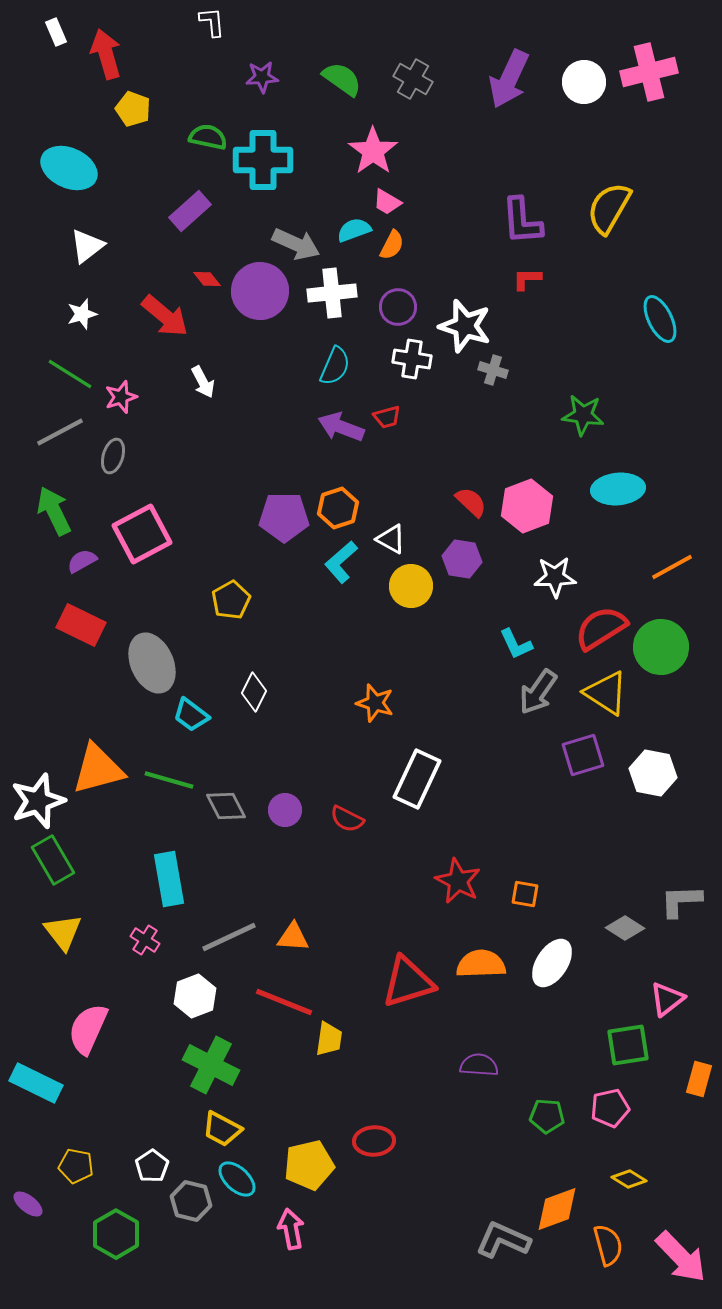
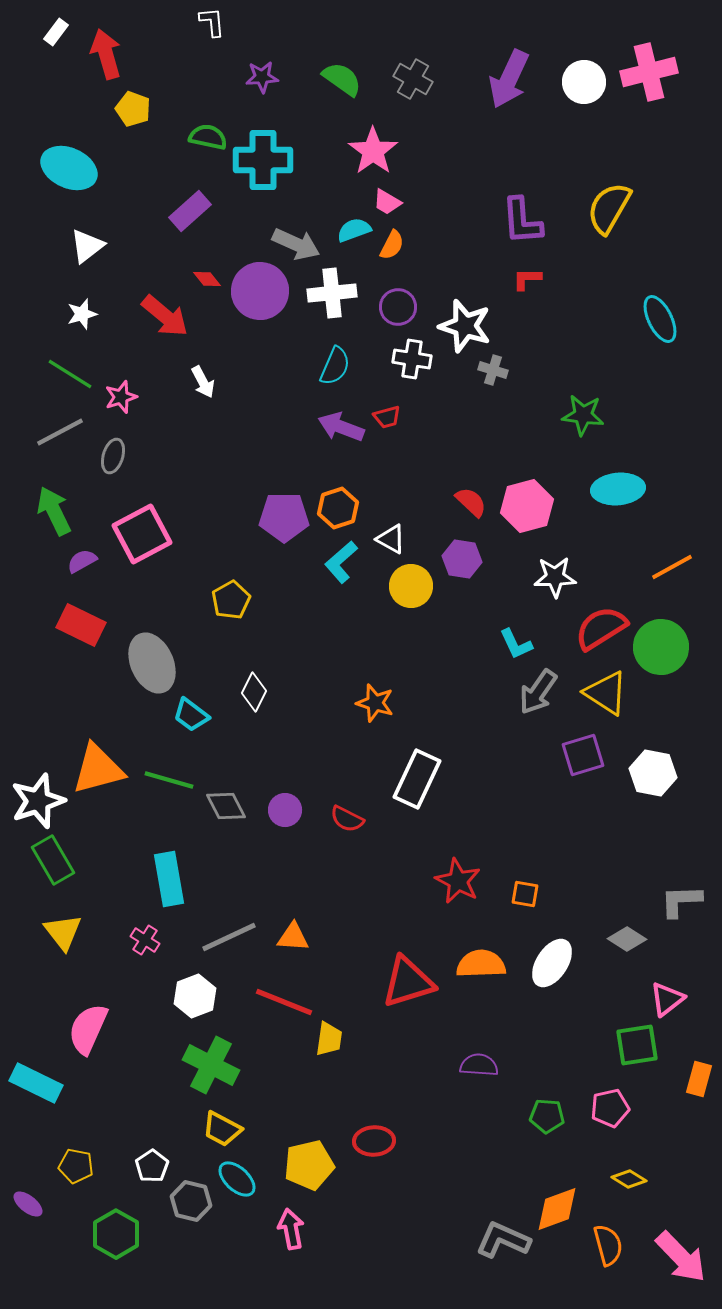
white rectangle at (56, 32): rotated 60 degrees clockwise
pink hexagon at (527, 506): rotated 6 degrees clockwise
gray diamond at (625, 928): moved 2 px right, 11 px down
green square at (628, 1045): moved 9 px right
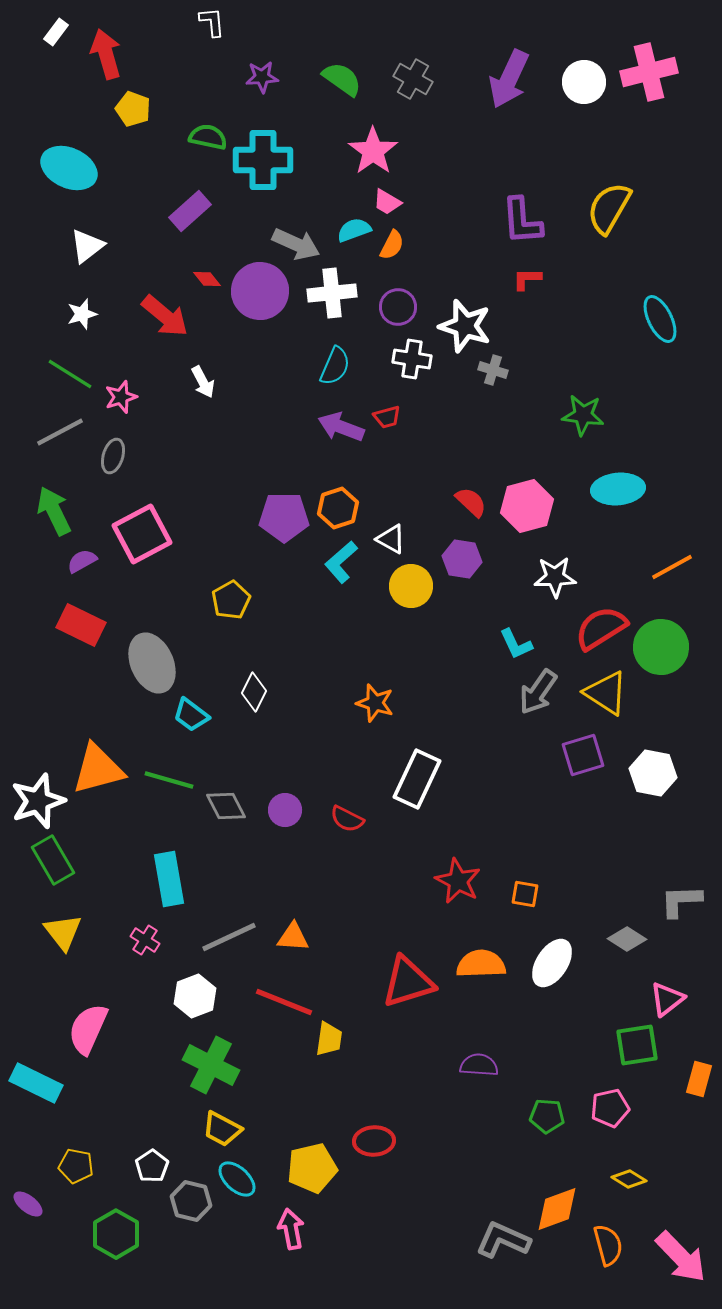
yellow pentagon at (309, 1165): moved 3 px right, 3 px down
